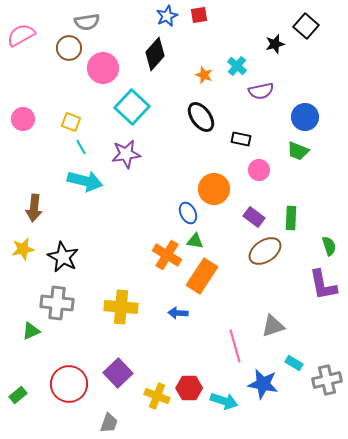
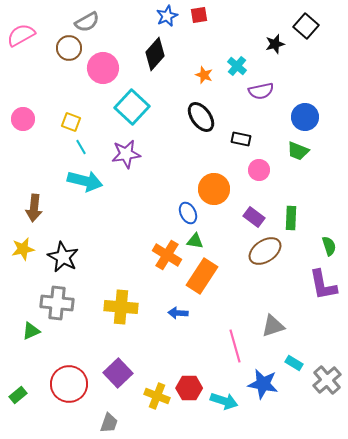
gray semicircle at (87, 22): rotated 20 degrees counterclockwise
gray cross at (327, 380): rotated 28 degrees counterclockwise
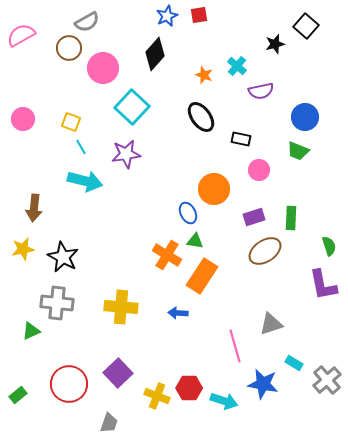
purple rectangle at (254, 217): rotated 55 degrees counterclockwise
gray triangle at (273, 326): moved 2 px left, 2 px up
